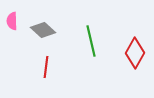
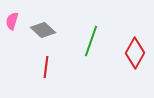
pink semicircle: rotated 18 degrees clockwise
green line: rotated 32 degrees clockwise
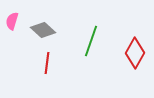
red line: moved 1 px right, 4 px up
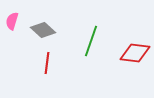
red diamond: rotated 68 degrees clockwise
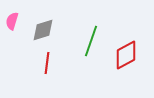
gray diamond: rotated 60 degrees counterclockwise
red diamond: moved 9 px left, 2 px down; rotated 36 degrees counterclockwise
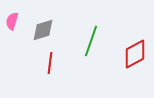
red diamond: moved 9 px right, 1 px up
red line: moved 3 px right
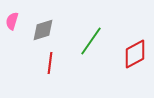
green line: rotated 16 degrees clockwise
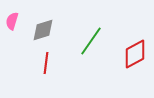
red line: moved 4 px left
